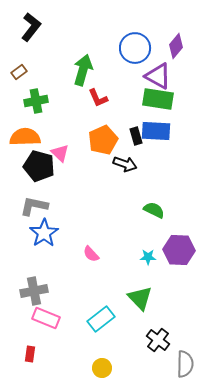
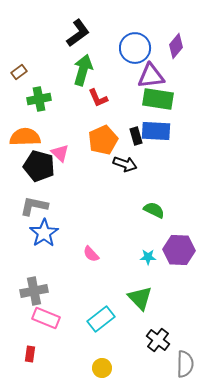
black L-shape: moved 47 px right, 6 px down; rotated 16 degrees clockwise
purple triangle: moved 7 px left; rotated 36 degrees counterclockwise
green cross: moved 3 px right, 2 px up
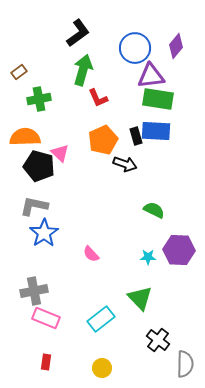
red rectangle: moved 16 px right, 8 px down
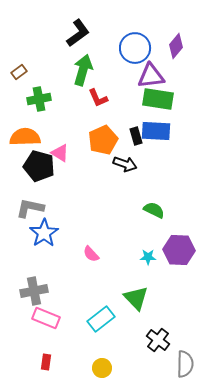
pink triangle: rotated 12 degrees counterclockwise
gray L-shape: moved 4 px left, 2 px down
green triangle: moved 4 px left
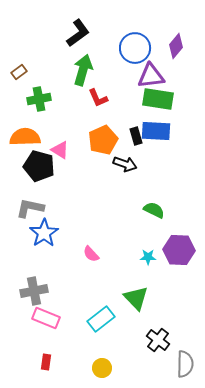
pink triangle: moved 3 px up
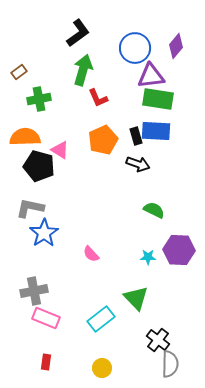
black arrow: moved 13 px right
gray semicircle: moved 15 px left
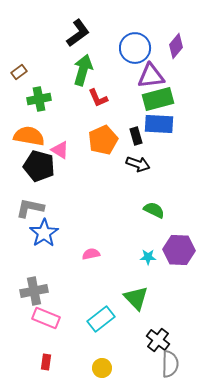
green rectangle: rotated 24 degrees counterclockwise
blue rectangle: moved 3 px right, 7 px up
orange semicircle: moved 4 px right, 1 px up; rotated 12 degrees clockwise
pink semicircle: rotated 120 degrees clockwise
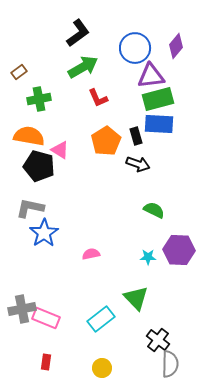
green arrow: moved 3 px up; rotated 44 degrees clockwise
orange pentagon: moved 3 px right, 1 px down; rotated 8 degrees counterclockwise
gray cross: moved 12 px left, 18 px down
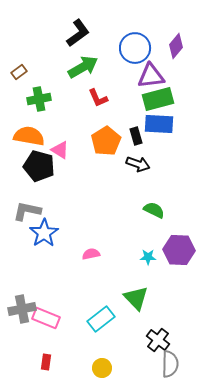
gray L-shape: moved 3 px left, 3 px down
